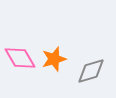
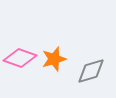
pink diamond: rotated 40 degrees counterclockwise
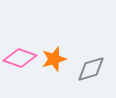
gray diamond: moved 2 px up
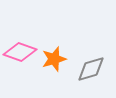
pink diamond: moved 6 px up
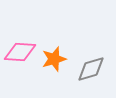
pink diamond: rotated 16 degrees counterclockwise
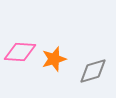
gray diamond: moved 2 px right, 2 px down
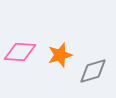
orange star: moved 6 px right, 4 px up
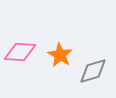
orange star: rotated 25 degrees counterclockwise
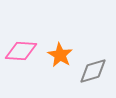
pink diamond: moved 1 px right, 1 px up
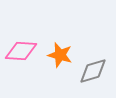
orange star: rotated 15 degrees counterclockwise
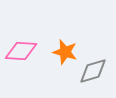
orange star: moved 5 px right, 3 px up
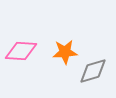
orange star: rotated 20 degrees counterclockwise
